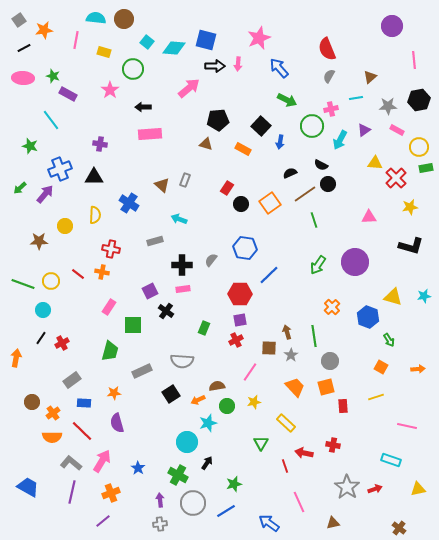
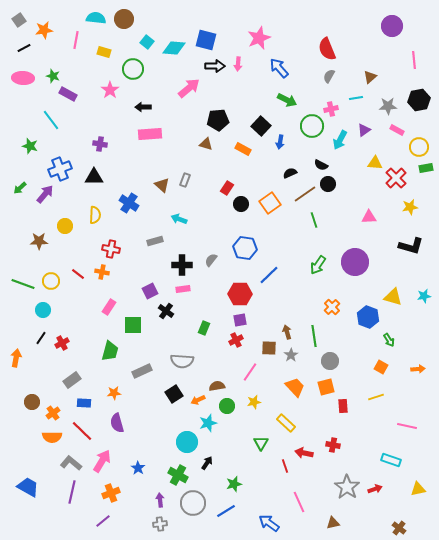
black square at (171, 394): moved 3 px right
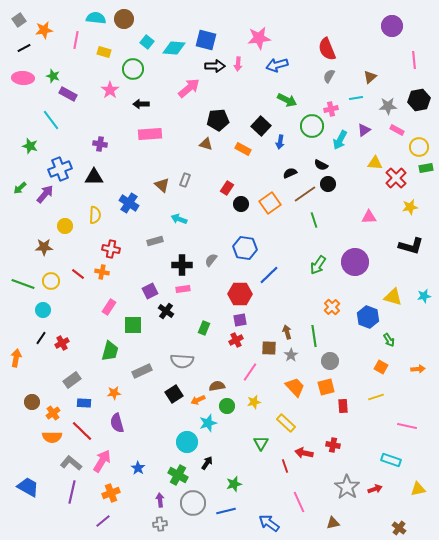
pink star at (259, 38): rotated 15 degrees clockwise
blue arrow at (279, 68): moved 2 px left, 3 px up; rotated 65 degrees counterclockwise
black arrow at (143, 107): moved 2 px left, 3 px up
brown star at (39, 241): moved 5 px right, 6 px down
blue line at (226, 511): rotated 18 degrees clockwise
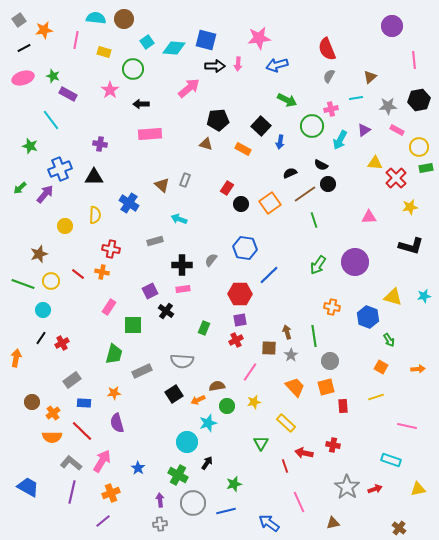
cyan square at (147, 42): rotated 16 degrees clockwise
pink ellipse at (23, 78): rotated 20 degrees counterclockwise
brown star at (44, 247): moved 5 px left, 7 px down; rotated 18 degrees counterclockwise
orange cross at (332, 307): rotated 35 degrees counterclockwise
green trapezoid at (110, 351): moved 4 px right, 3 px down
